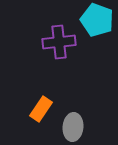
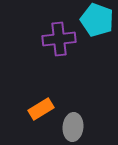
purple cross: moved 3 px up
orange rectangle: rotated 25 degrees clockwise
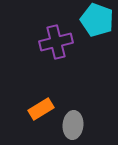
purple cross: moved 3 px left, 3 px down; rotated 8 degrees counterclockwise
gray ellipse: moved 2 px up
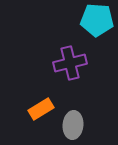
cyan pentagon: rotated 16 degrees counterclockwise
purple cross: moved 14 px right, 21 px down
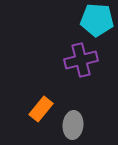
purple cross: moved 11 px right, 3 px up
orange rectangle: rotated 20 degrees counterclockwise
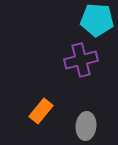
orange rectangle: moved 2 px down
gray ellipse: moved 13 px right, 1 px down
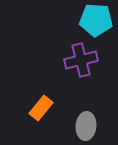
cyan pentagon: moved 1 px left
orange rectangle: moved 3 px up
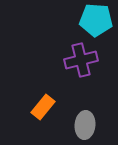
orange rectangle: moved 2 px right, 1 px up
gray ellipse: moved 1 px left, 1 px up
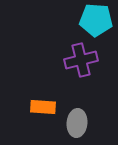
orange rectangle: rotated 55 degrees clockwise
gray ellipse: moved 8 px left, 2 px up
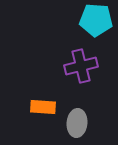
purple cross: moved 6 px down
